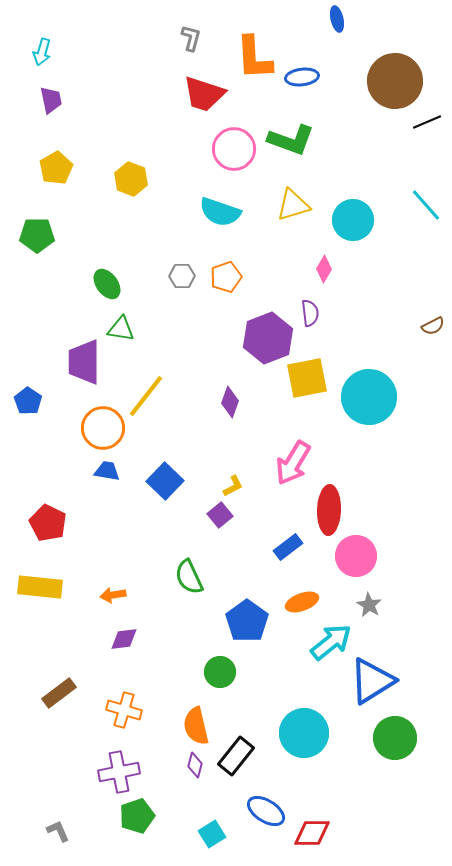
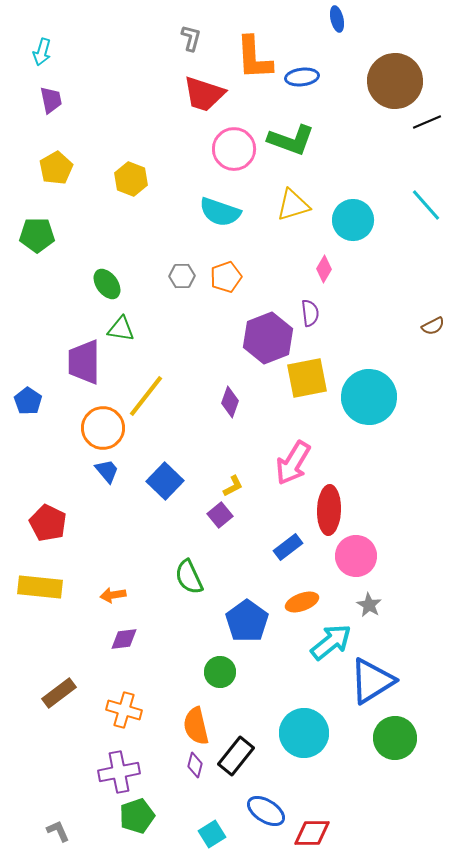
blue trapezoid at (107, 471): rotated 40 degrees clockwise
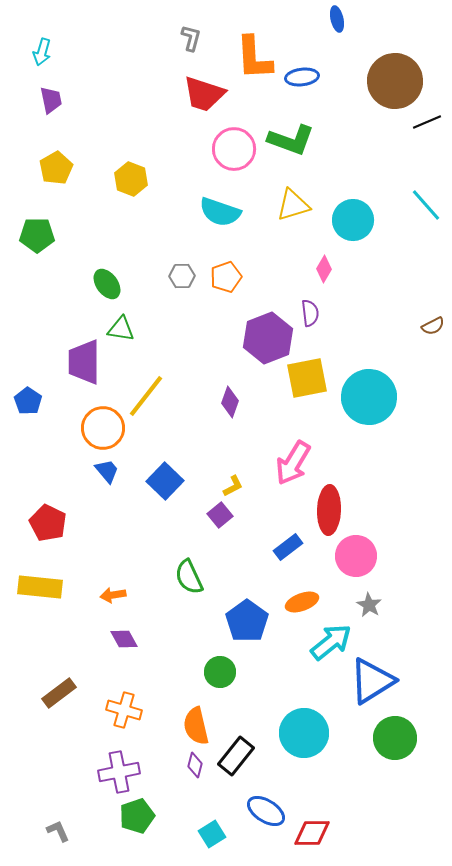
purple diamond at (124, 639): rotated 68 degrees clockwise
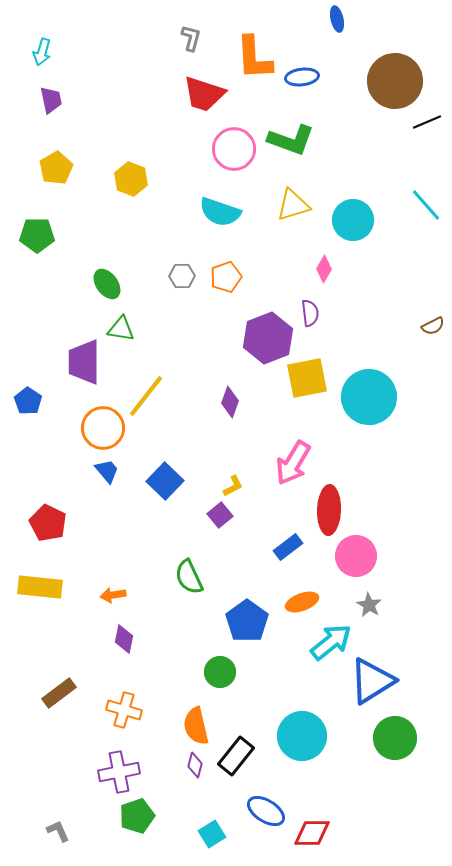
purple diamond at (124, 639): rotated 40 degrees clockwise
cyan circle at (304, 733): moved 2 px left, 3 px down
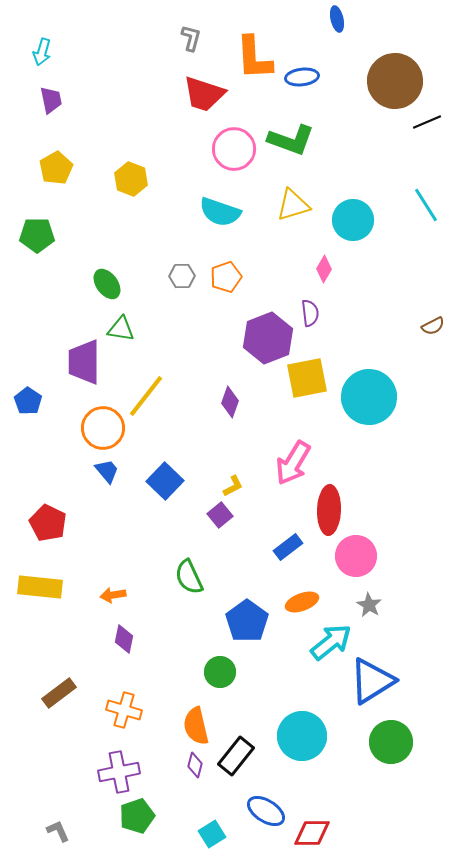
cyan line at (426, 205): rotated 9 degrees clockwise
green circle at (395, 738): moved 4 px left, 4 px down
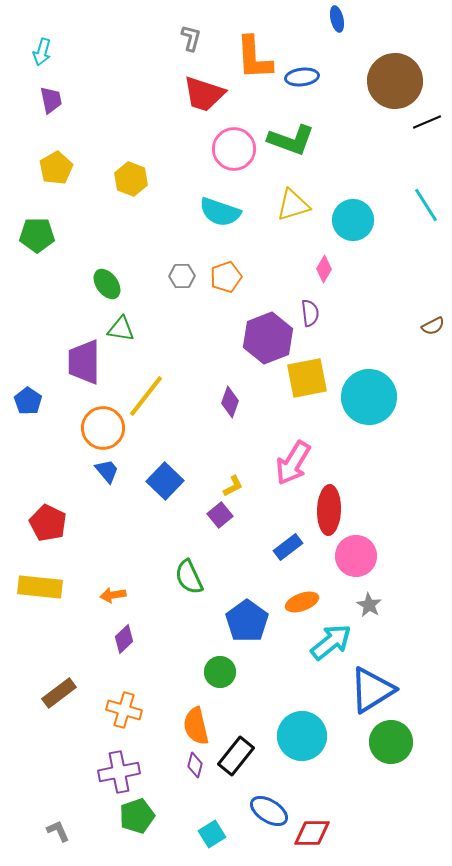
purple diamond at (124, 639): rotated 36 degrees clockwise
blue triangle at (372, 681): moved 9 px down
blue ellipse at (266, 811): moved 3 px right
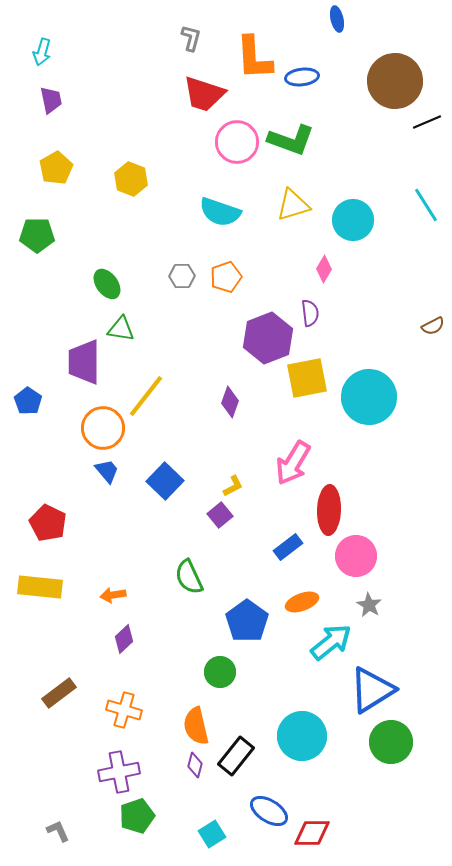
pink circle at (234, 149): moved 3 px right, 7 px up
